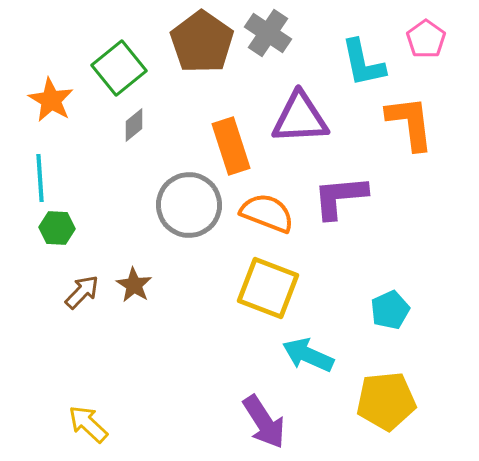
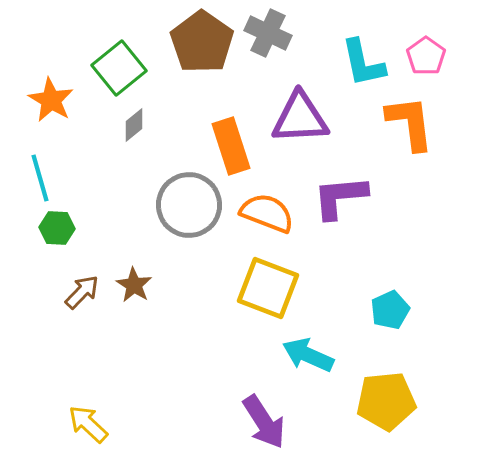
gray cross: rotated 9 degrees counterclockwise
pink pentagon: moved 17 px down
cyan line: rotated 12 degrees counterclockwise
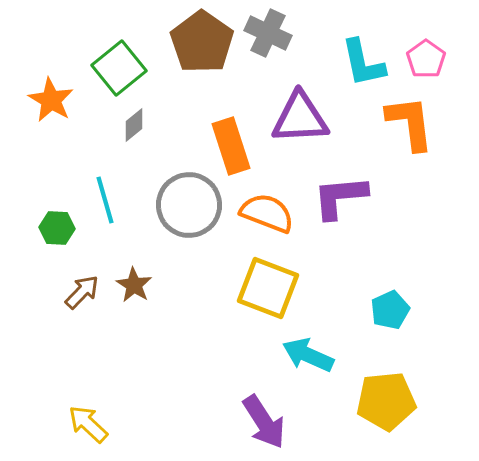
pink pentagon: moved 3 px down
cyan line: moved 65 px right, 22 px down
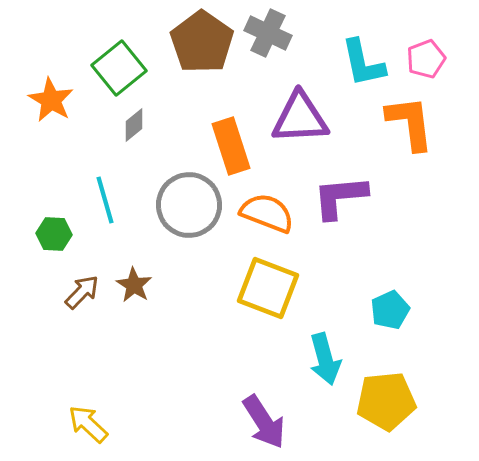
pink pentagon: rotated 15 degrees clockwise
green hexagon: moved 3 px left, 6 px down
cyan arrow: moved 17 px right, 4 px down; rotated 129 degrees counterclockwise
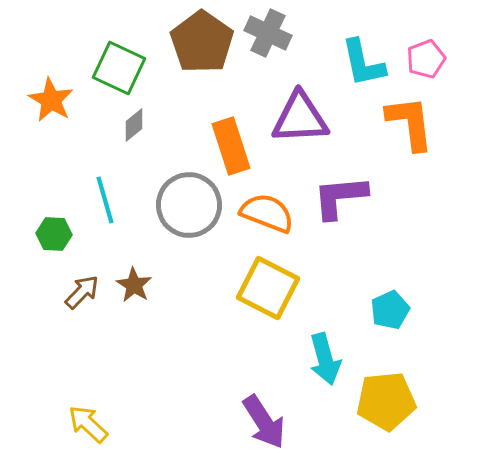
green square: rotated 26 degrees counterclockwise
yellow square: rotated 6 degrees clockwise
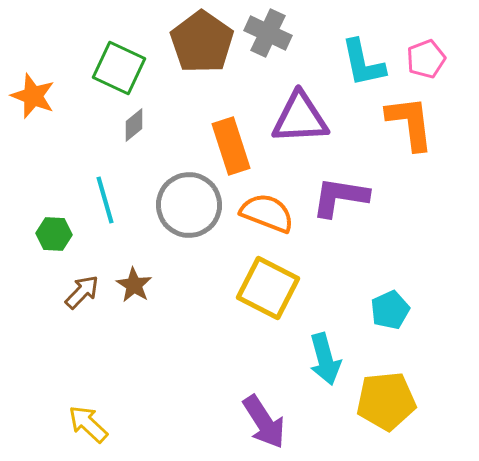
orange star: moved 18 px left, 4 px up; rotated 9 degrees counterclockwise
purple L-shape: rotated 14 degrees clockwise
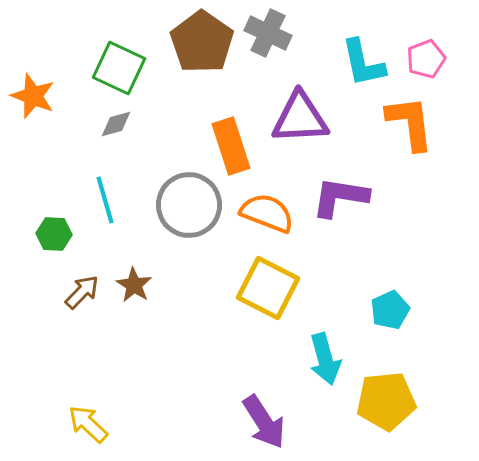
gray diamond: moved 18 px left, 1 px up; rotated 24 degrees clockwise
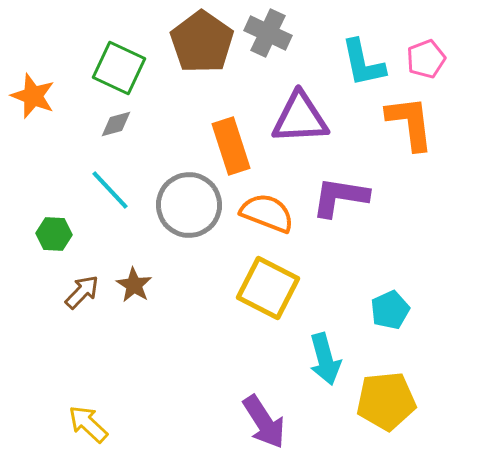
cyan line: moved 5 px right, 10 px up; rotated 27 degrees counterclockwise
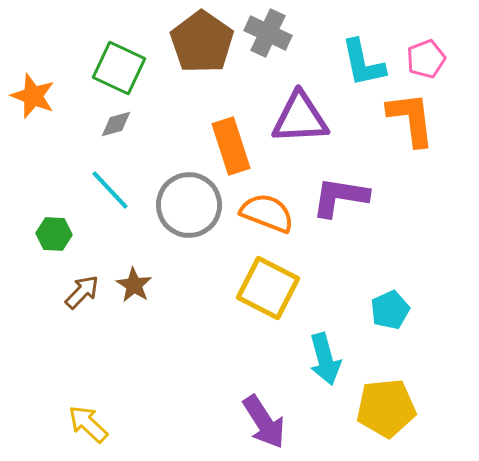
orange L-shape: moved 1 px right, 4 px up
yellow pentagon: moved 7 px down
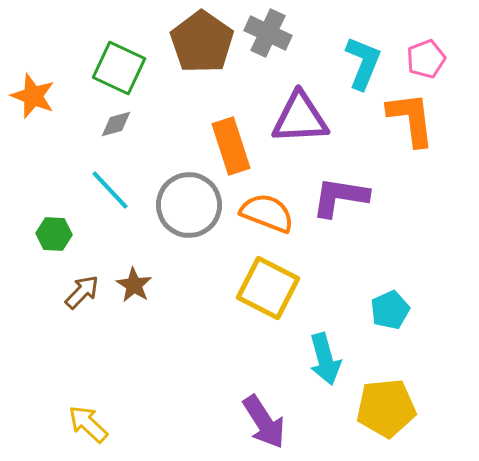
cyan L-shape: rotated 146 degrees counterclockwise
